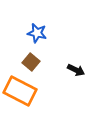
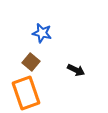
blue star: moved 5 px right
orange rectangle: moved 6 px right, 2 px down; rotated 44 degrees clockwise
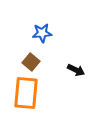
blue star: rotated 18 degrees counterclockwise
orange rectangle: rotated 24 degrees clockwise
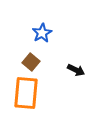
blue star: rotated 24 degrees counterclockwise
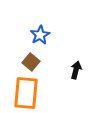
blue star: moved 2 px left, 2 px down
black arrow: rotated 102 degrees counterclockwise
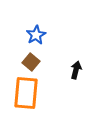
blue star: moved 4 px left
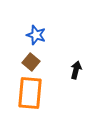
blue star: rotated 24 degrees counterclockwise
orange rectangle: moved 4 px right
